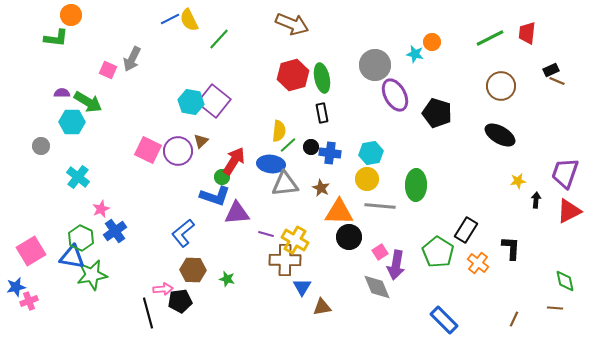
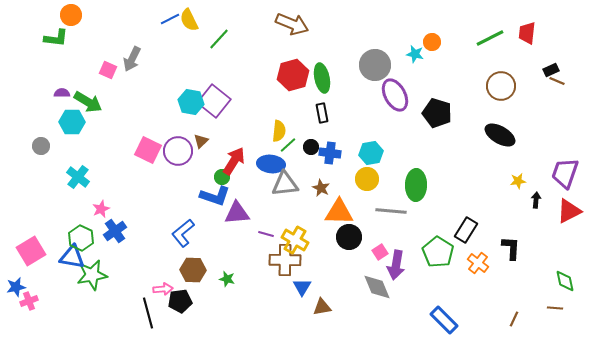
gray line at (380, 206): moved 11 px right, 5 px down
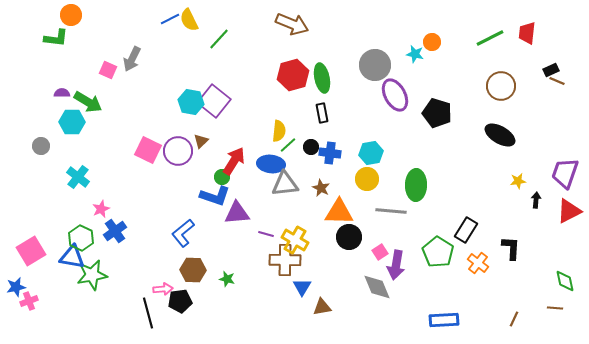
blue rectangle at (444, 320): rotated 48 degrees counterclockwise
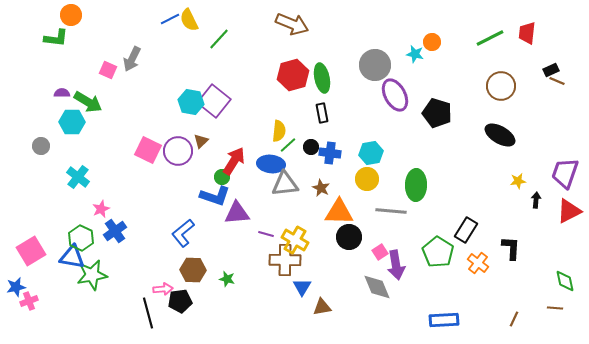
purple arrow at (396, 265): rotated 20 degrees counterclockwise
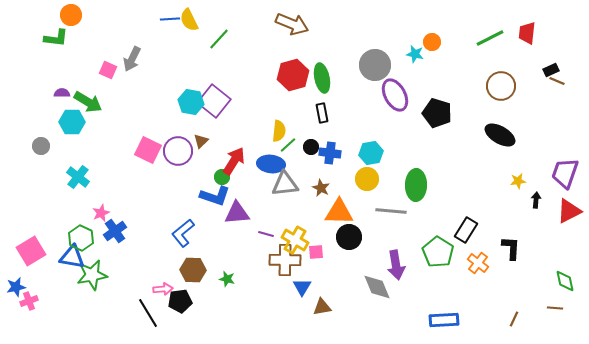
blue line at (170, 19): rotated 24 degrees clockwise
pink star at (101, 209): moved 4 px down
pink square at (380, 252): moved 64 px left; rotated 28 degrees clockwise
black line at (148, 313): rotated 16 degrees counterclockwise
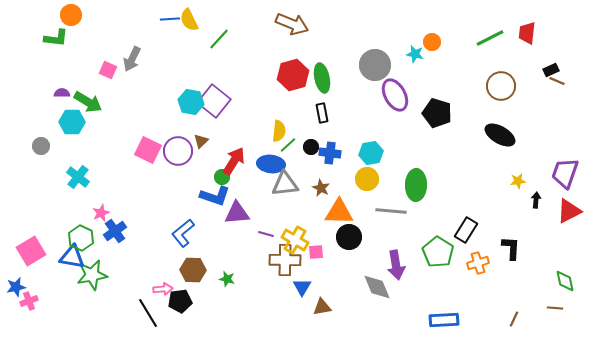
orange cross at (478, 263): rotated 35 degrees clockwise
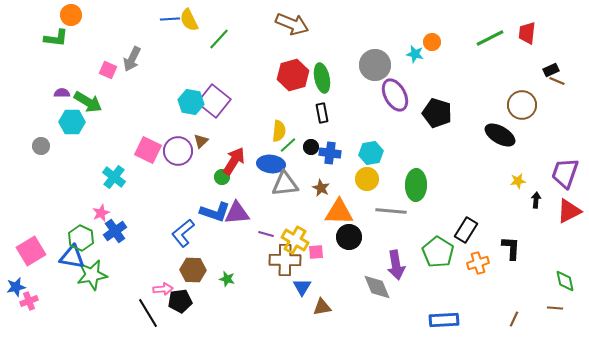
brown circle at (501, 86): moved 21 px right, 19 px down
cyan cross at (78, 177): moved 36 px right
blue L-shape at (215, 196): moved 16 px down
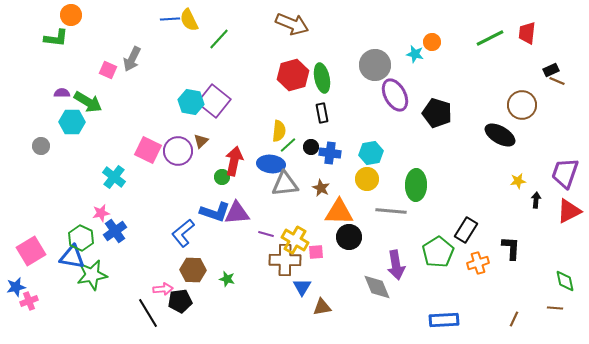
red arrow at (234, 161): rotated 20 degrees counterclockwise
pink star at (101, 213): rotated 12 degrees clockwise
green pentagon at (438, 252): rotated 8 degrees clockwise
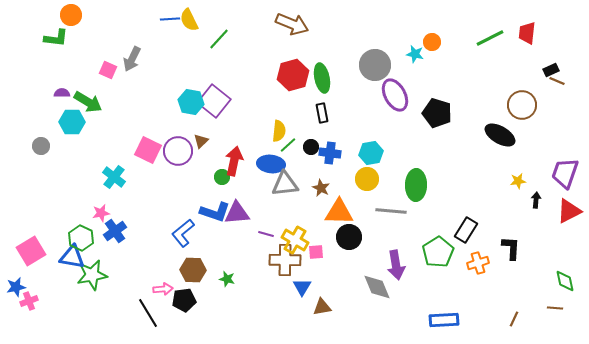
black pentagon at (180, 301): moved 4 px right, 1 px up
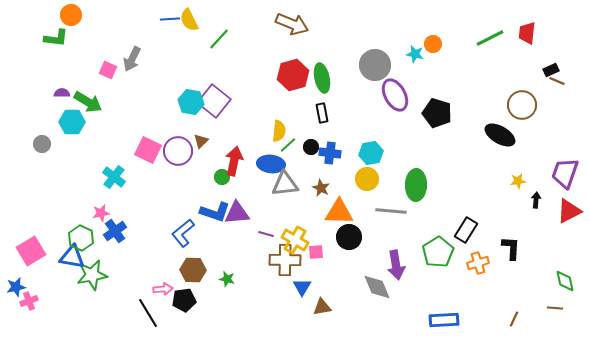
orange circle at (432, 42): moved 1 px right, 2 px down
gray circle at (41, 146): moved 1 px right, 2 px up
